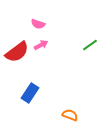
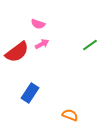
pink arrow: moved 1 px right, 1 px up
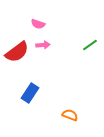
pink arrow: moved 1 px right, 1 px down; rotated 24 degrees clockwise
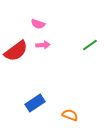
red semicircle: moved 1 px left, 1 px up
blue rectangle: moved 5 px right, 10 px down; rotated 24 degrees clockwise
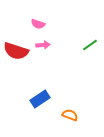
red semicircle: rotated 55 degrees clockwise
blue rectangle: moved 5 px right, 4 px up
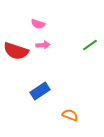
blue rectangle: moved 8 px up
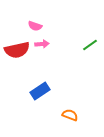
pink semicircle: moved 3 px left, 2 px down
pink arrow: moved 1 px left, 1 px up
red semicircle: moved 1 px right, 1 px up; rotated 30 degrees counterclockwise
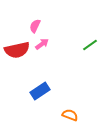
pink semicircle: rotated 96 degrees clockwise
pink arrow: rotated 32 degrees counterclockwise
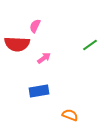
pink arrow: moved 2 px right, 14 px down
red semicircle: moved 6 px up; rotated 15 degrees clockwise
blue rectangle: moved 1 px left; rotated 24 degrees clockwise
